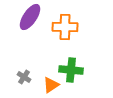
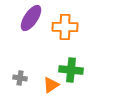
purple ellipse: moved 1 px right, 1 px down
gray cross: moved 4 px left, 1 px down; rotated 24 degrees counterclockwise
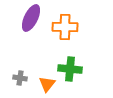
purple ellipse: rotated 8 degrees counterclockwise
green cross: moved 1 px left, 1 px up
orange triangle: moved 4 px left, 1 px up; rotated 18 degrees counterclockwise
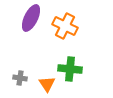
orange cross: moved 1 px up; rotated 25 degrees clockwise
orange triangle: rotated 12 degrees counterclockwise
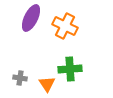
green cross: rotated 10 degrees counterclockwise
